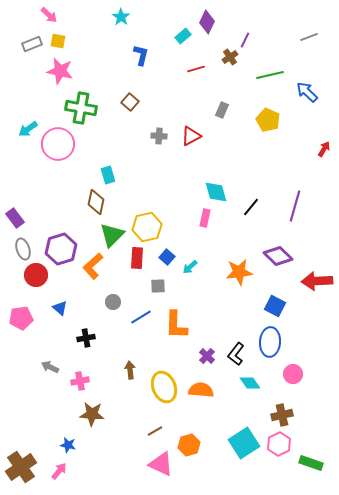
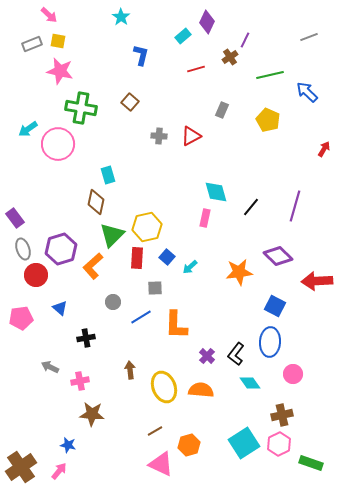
gray square at (158, 286): moved 3 px left, 2 px down
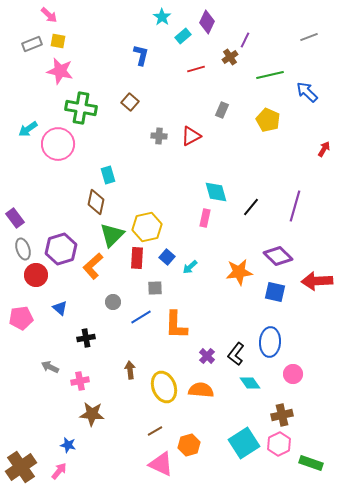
cyan star at (121, 17): moved 41 px right
blue square at (275, 306): moved 14 px up; rotated 15 degrees counterclockwise
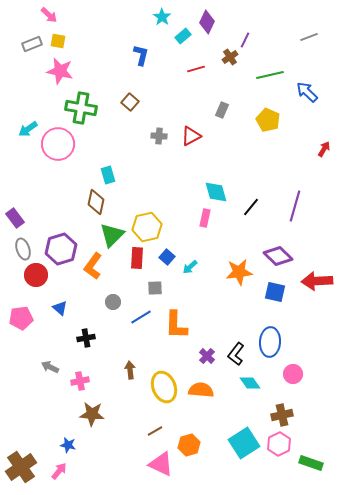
orange L-shape at (93, 266): rotated 12 degrees counterclockwise
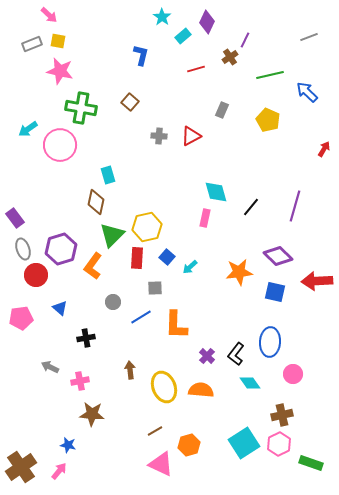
pink circle at (58, 144): moved 2 px right, 1 px down
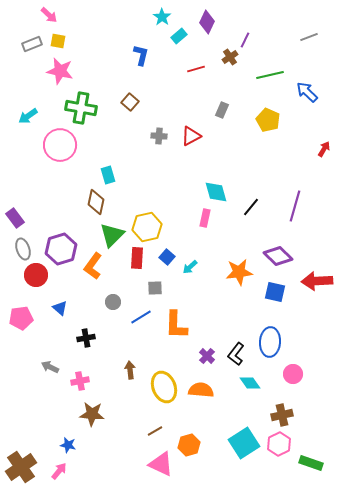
cyan rectangle at (183, 36): moved 4 px left
cyan arrow at (28, 129): moved 13 px up
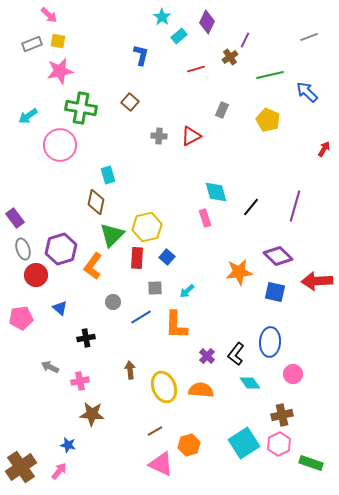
pink star at (60, 71): rotated 24 degrees counterclockwise
pink rectangle at (205, 218): rotated 30 degrees counterclockwise
cyan arrow at (190, 267): moved 3 px left, 24 px down
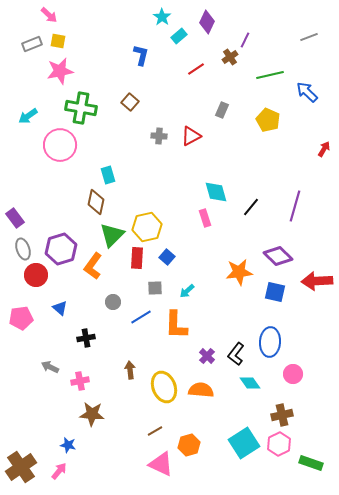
red line at (196, 69): rotated 18 degrees counterclockwise
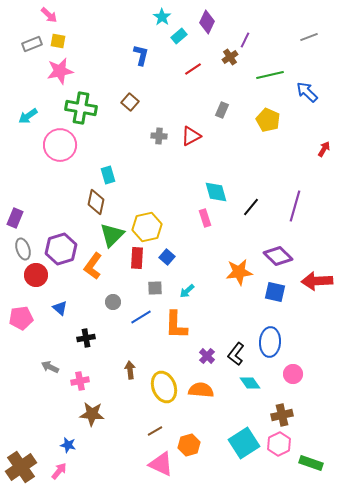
red line at (196, 69): moved 3 px left
purple rectangle at (15, 218): rotated 60 degrees clockwise
